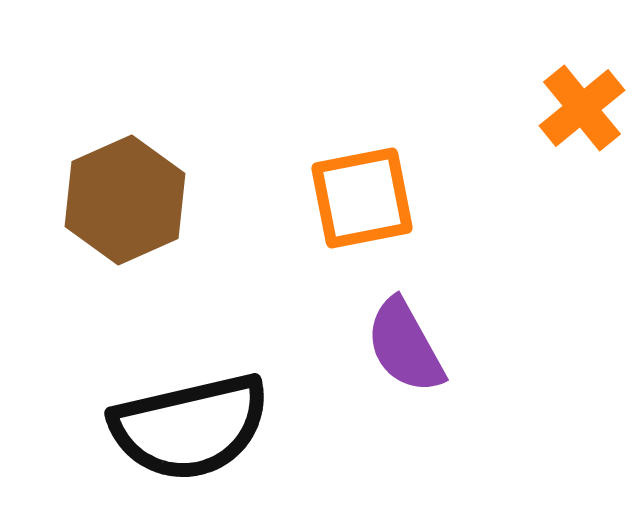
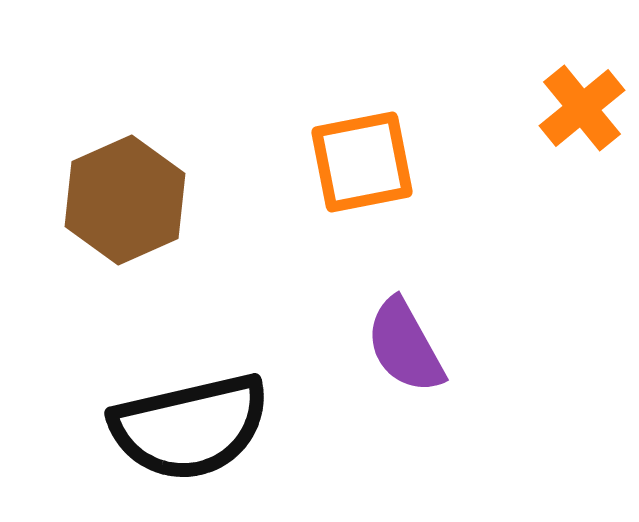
orange square: moved 36 px up
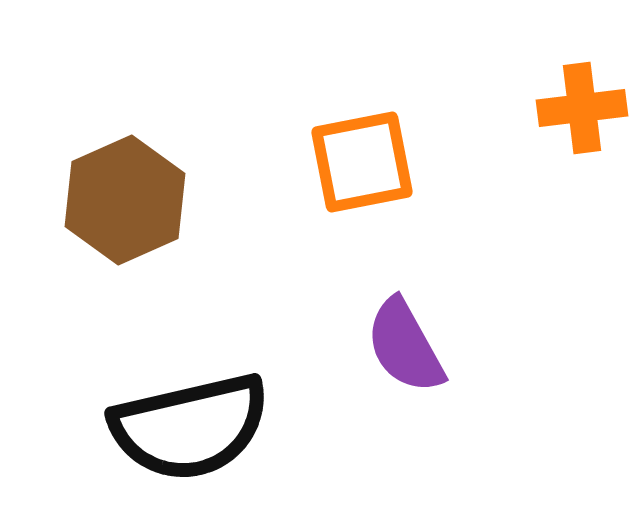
orange cross: rotated 32 degrees clockwise
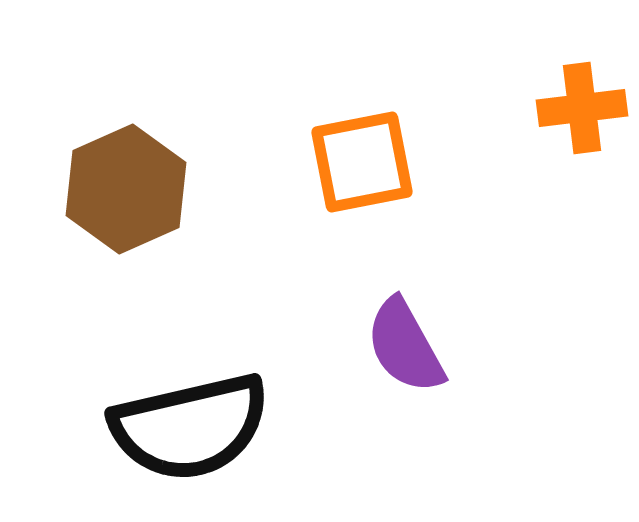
brown hexagon: moved 1 px right, 11 px up
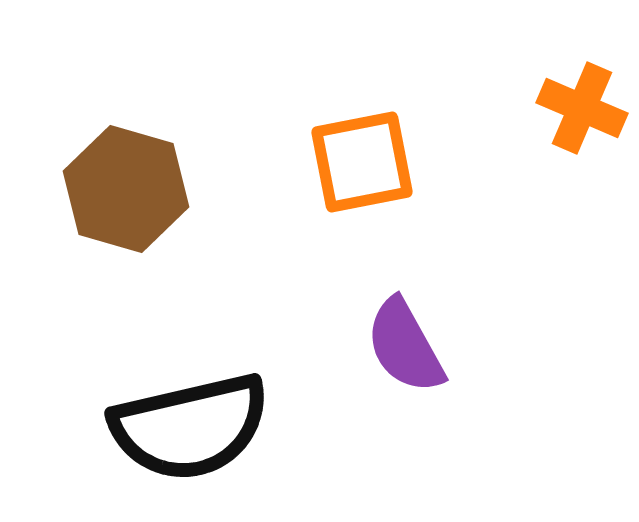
orange cross: rotated 30 degrees clockwise
brown hexagon: rotated 20 degrees counterclockwise
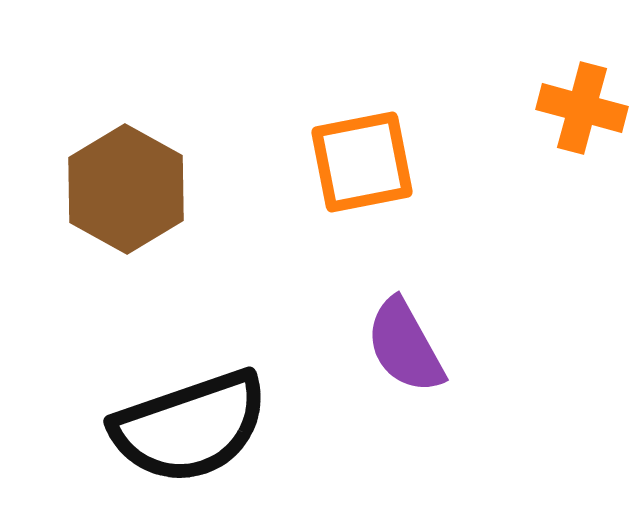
orange cross: rotated 8 degrees counterclockwise
brown hexagon: rotated 13 degrees clockwise
black semicircle: rotated 6 degrees counterclockwise
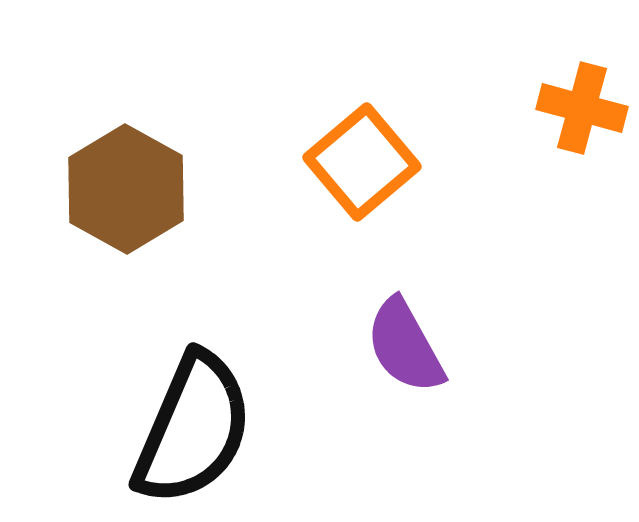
orange square: rotated 29 degrees counterclockwise
black semicircle: moved 3 px right, 2 px down; rotated 48 degrees counterclockwise
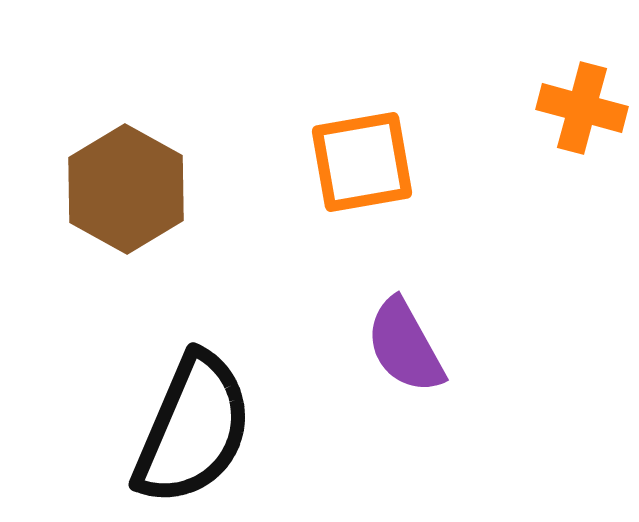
orange square: rotated 30 degrees clockwise
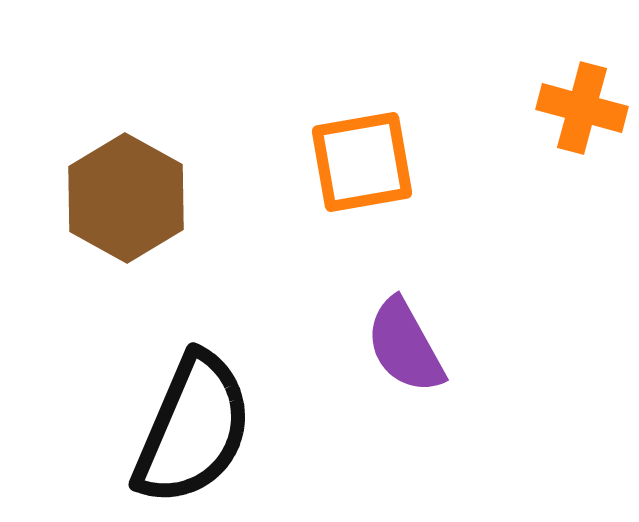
brown hexagon: moved 9 px down
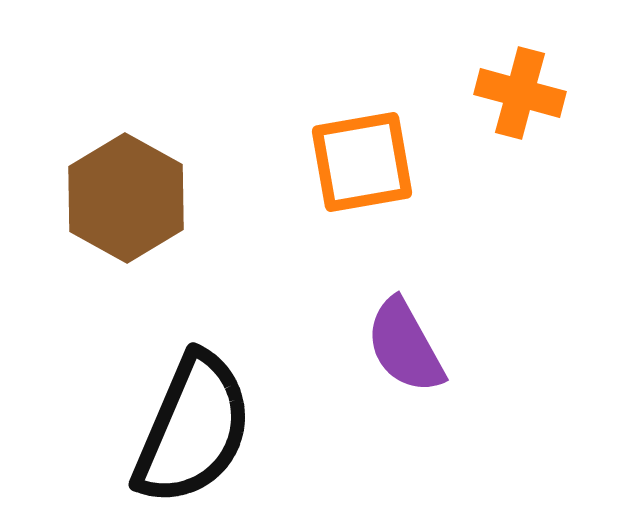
orange cross: moved 62 px left, 15 px up
